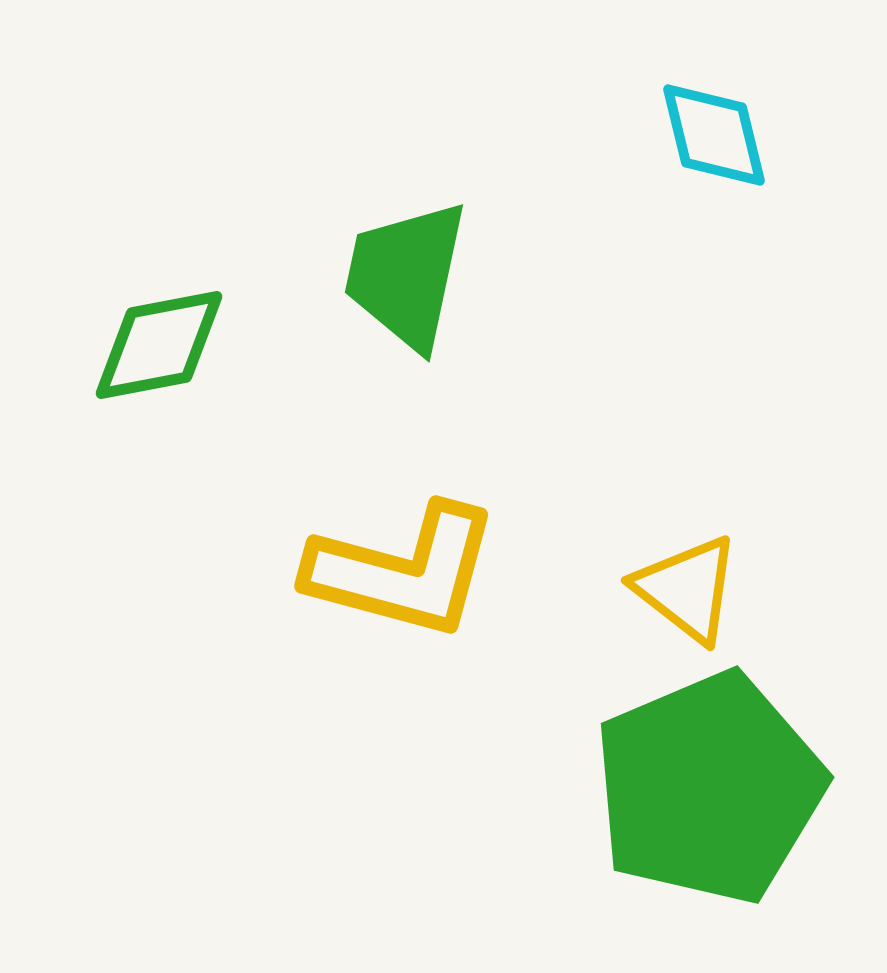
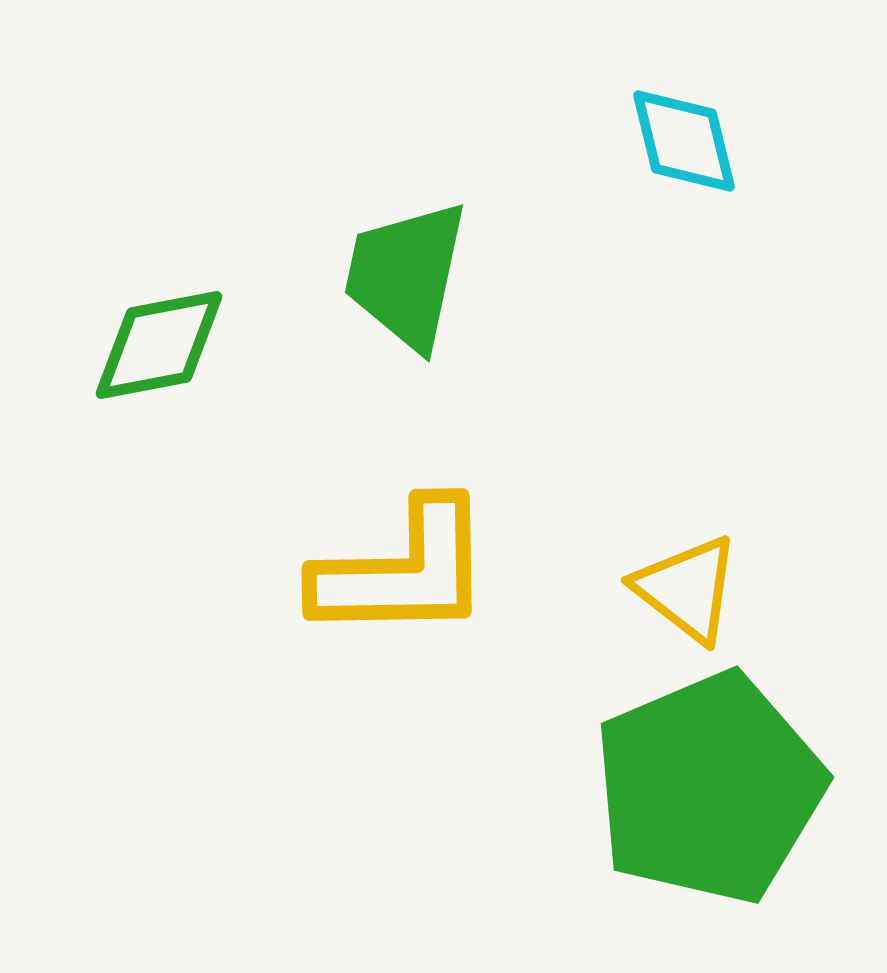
cyan diamond: moved 30 px left, 6 px down
yellow L-shape: rotated 16 degrees counterclockwise
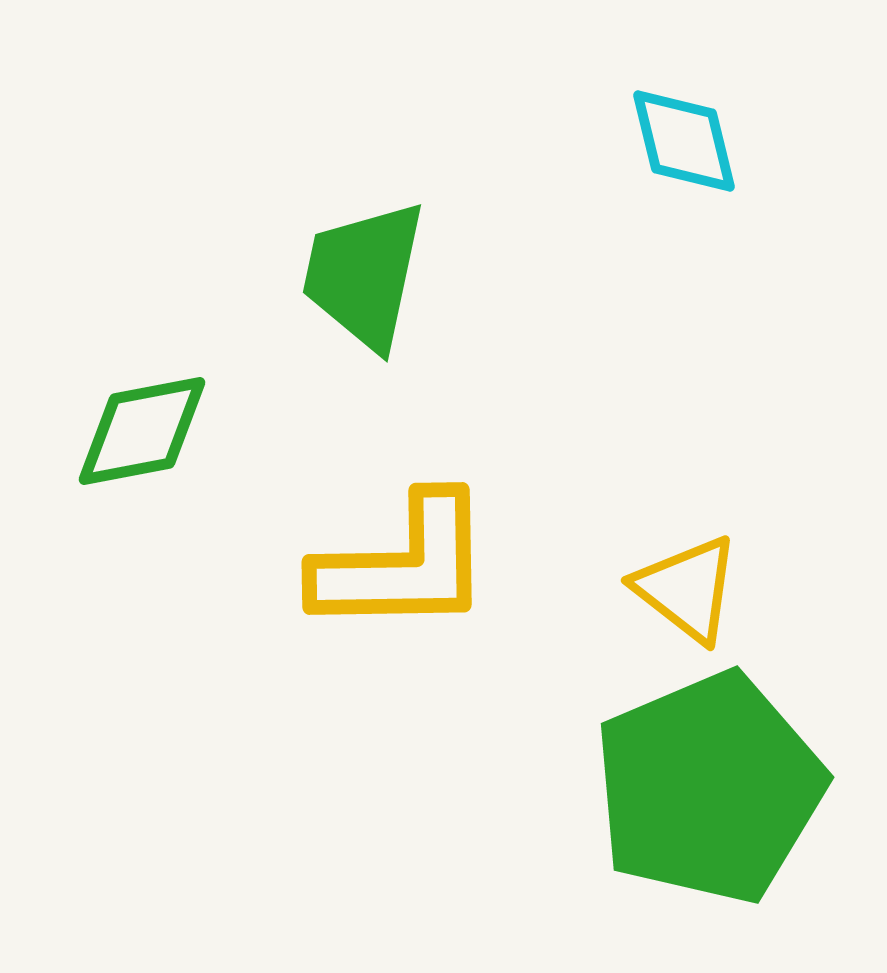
green trapezoid: moved 42 px left
green diamond: moved 17 px left, 86 px down
yellow L-shape: moved 6 px up
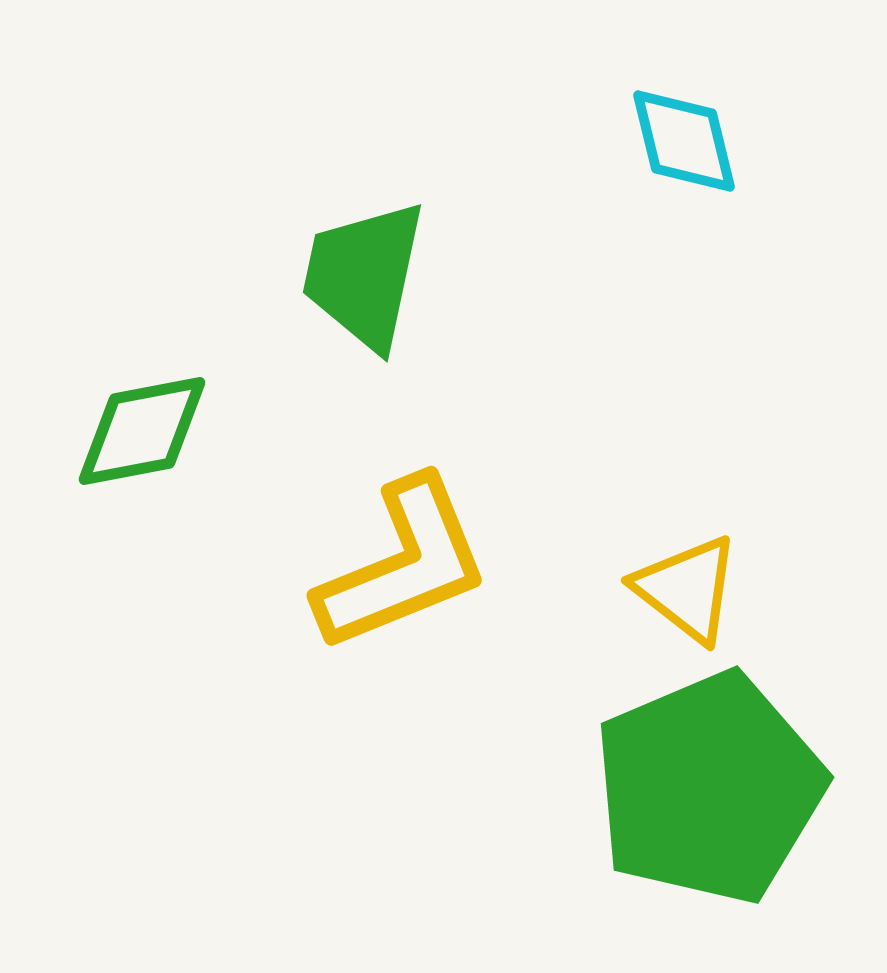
yellow L-shape: rotated 21 degrees counterclockwise
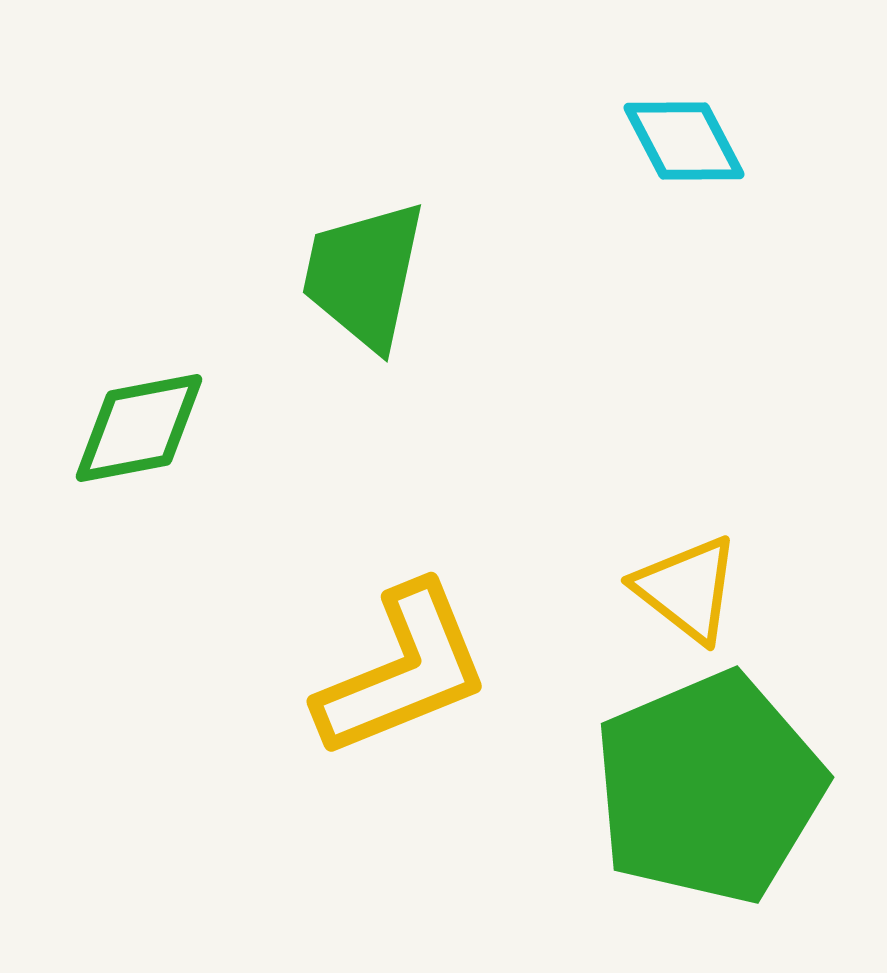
cyan diamond: rotated 14 degrees counterclockwise
green diamond: moved 3 px left, 3 px up
yellow L-shape: moved 106 px down
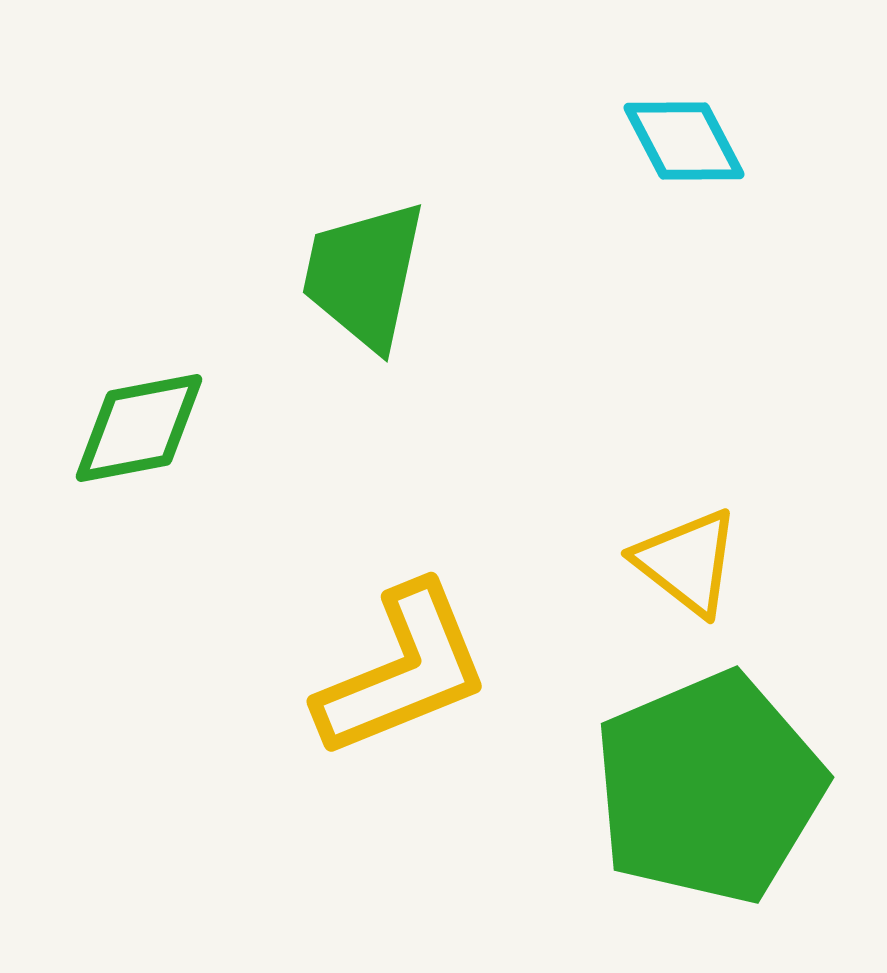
yellow triangle: moved 27 px up
